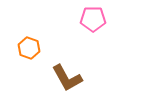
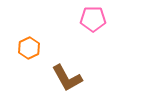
orange hexagon: rotated 15 degrees clockwise
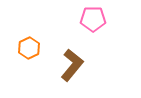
brown L-shape: moved 5 px right, 13 px up; rotated 112 degrees counterclockwise
